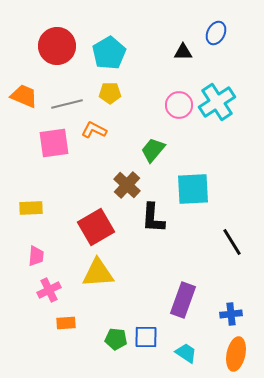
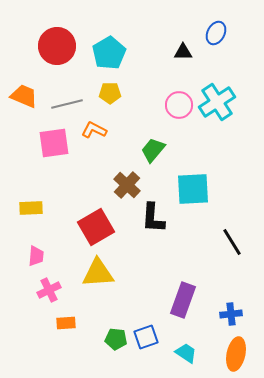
blue square: rotated 20 degrees counterclockwise
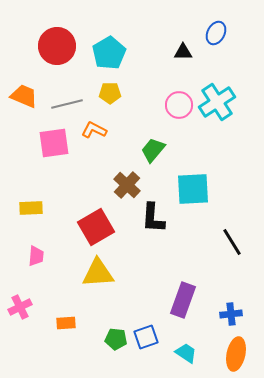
pink cross: moved 29 px left, 17 px down
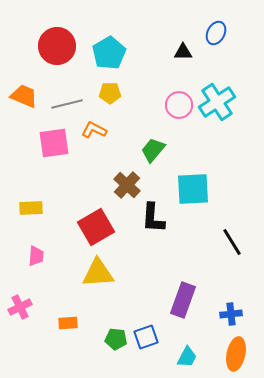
orange rectangle: moved 2 px right
cyan trapezoid: moved 1 px right, 4 px down; rotated 85 degrees clockwise
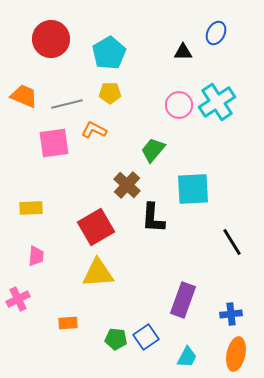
red circle: moved 6 px left, 7 px up
pink cross: moved 2 px left, 8 px up
blue square: rotated 15 degrees counterclockwise
